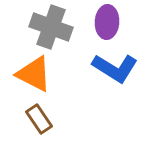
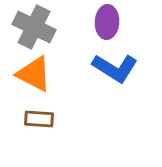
gray cross: moved 17 px left; rotated 6 degrees clockwise
brown rectangle: rotated 52 degrees counterclockwise
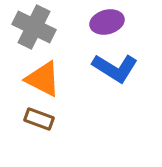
purple ellipse: rotated 72 degrees clockwise
orange triangle: moved 9 px right, 5 px down
brown rectangle: rotated 16 degrees clockwise
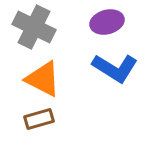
brown rectangle: rotated 36 degrees counterclockwise
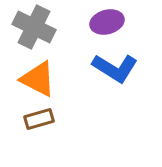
orange triangle: moved 5 px left
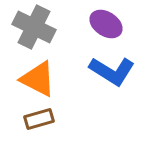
purple ellipse: moved 1 px left, 2 px down; rotated 48 degrees clockwise
blue L-shape: moved 3 px left, 3 px down
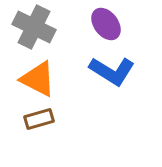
purple ellipse: rotated 20 degrees clockwise
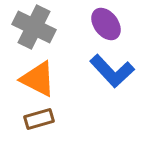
blue L-shape: rotated 15 degrees clockwise
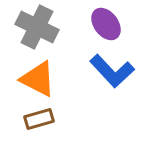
gray cross: moved 3 px right
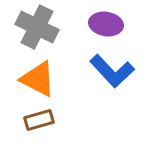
purple ellipse: rotated 44 degrees counterclockwise
brown rectangle: moved 1 px down
